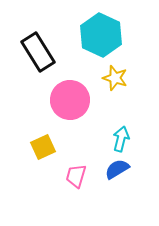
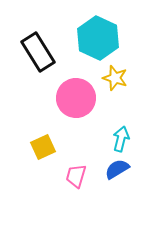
cyan hexagon: moved 3 px left, 3 px down
pink circle: moved 6 px right, 2 px up
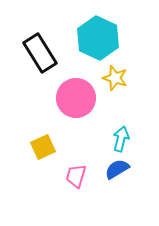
black rectangle: moved 2 px right, 1 px down
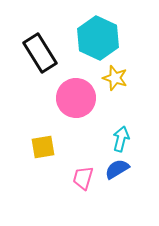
yellow square: rotated 15 degrees clockwise
pink trapezoid: moved 7 px right, 2 px down
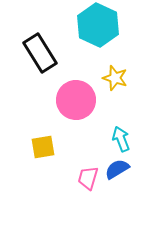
cyan hexagon: moved 13 px up
pink circle: moved 2 px down
cyan arrow: rotated 35 degrees counterclockwise
pink trapezoid: moved 5 px right
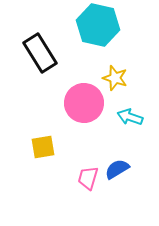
cyan hexagon: rotated 12 degrees counterclockwise
pink circle: moved 8 px right, 3 px down
cyan arrow: moved 9 px right, 22 px up; rotated 50 degrees counterclockwise
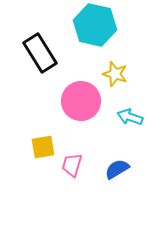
cyan hexagon: moved 3 px left
yellow star: moved 4 px up
pink circle: moved 3 px left, 2 px up
pink trapezoid: moved 16 px left, 13 px up
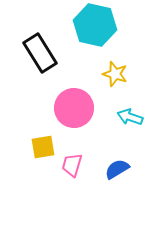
pink circle: moved 7 px left, 7 px down
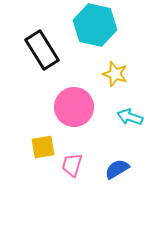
black rectangle: moved 2 px right, 3 px up
pink circle: moved 1 px up
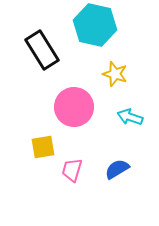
pink trapezoid: moved 5 px down
